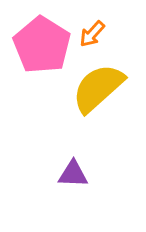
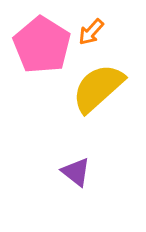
orange arrow: moved 1 px left, 2 px up
purple triangle: moved 3 px right, 2 px up; rotated 36 degrees clockwise
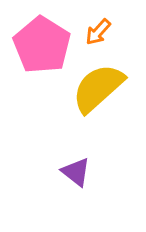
orange arrow: moved 7 px right
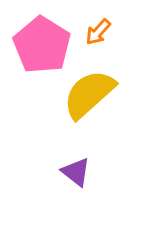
yellow semicircle: moved 9 px left, 6 px down
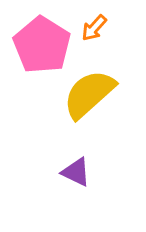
orange arrow: moved 4 px left, 4 px up
purple triangle: rotated 12 degrees counterclockwise
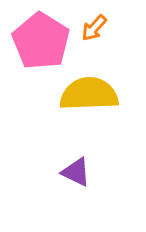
pink pentagon: moved 1 px left, 4 px up
yellow semicircle: rotated 40 degrees clockwise
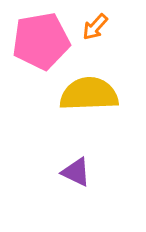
orange arrow: moved 1 px right, 1 px up
pink pentagon: rotated 30 degrees clockwise
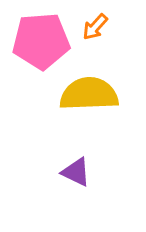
pink pentagon: rotated 6 degrees clockwise
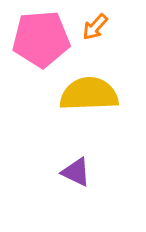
pink pentagon: moved 2 px up
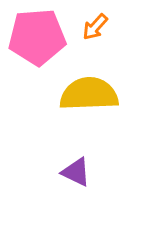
pink pentagon: moved 4 px left, 2 px up
